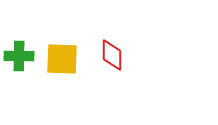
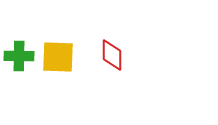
yellow square: moved 4 px left, 2 px up
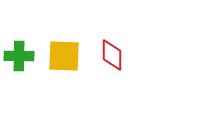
yellow square: moved 6 px right, 1 px up
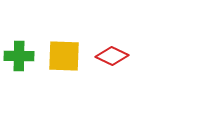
red diamond: moved 1 px down; rotated 64 degrees counterclockwise
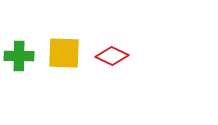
yellow square: moved 3 px up
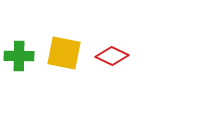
yellow square: rotated 9 degrees clockwise
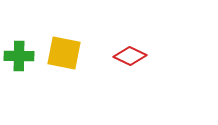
red diamond: moved 18 px right
